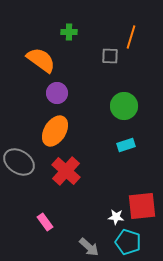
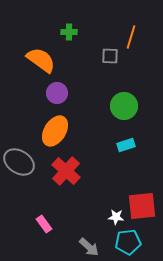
pink rectangle: moved 1 px left, 2 px down
cyan pentagon: rotated 25 degrees counterclockwise
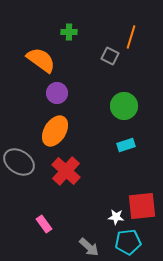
gray square: rotated 24 degrees clockwise
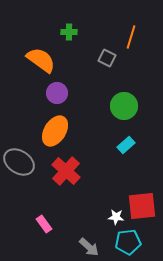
gray square: moved 3 px left, 2 px down
cyan rectangle: rotated 24 degrees counterclockwise
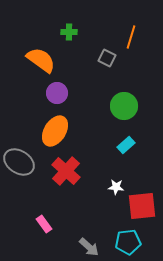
white star: moved 30 px up
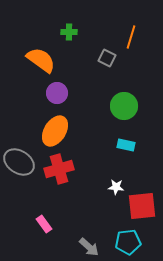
cyan rectangle: rotated 54 degrees clockwise
red cross: moved 7 px left, 2 px up; rotated 32 degrees clockwise
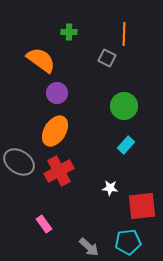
orange line: moved 7 px left, 3 px up; rotated 15 degrees counterclockwise
cyan rectangle: rotated 60 degrees counterclockwise
red cross: moved 2 px down; rotated 12 degrees counterclockwise
white star: moved 6 px left, 1 px down
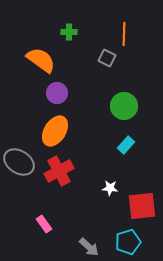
cyan pentagon: rotated 10 degrees counterclockwise
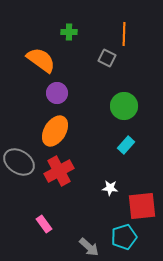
cyan pentagon: moved 4 px left, 5 px up
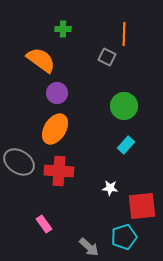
green cross: moved 6 px left, 3 px up
gray square: moved 1 px up
orange ellipse: moved 2 px up
red cross: rotated 32 degrees clockwise
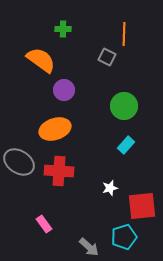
purple circle: moved 7 px right, 3 px up
orange ellipse: rotated 40 degrees clockwise
white star: rotated 21 degrees counterclockwise
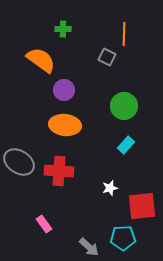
orange ellipse: moved 10 px right, 4 px up; rotated 24 degrees clockwise
cyan pentagon: moved 1 px left, 1 px down; rotated 15 degrees clockwise
